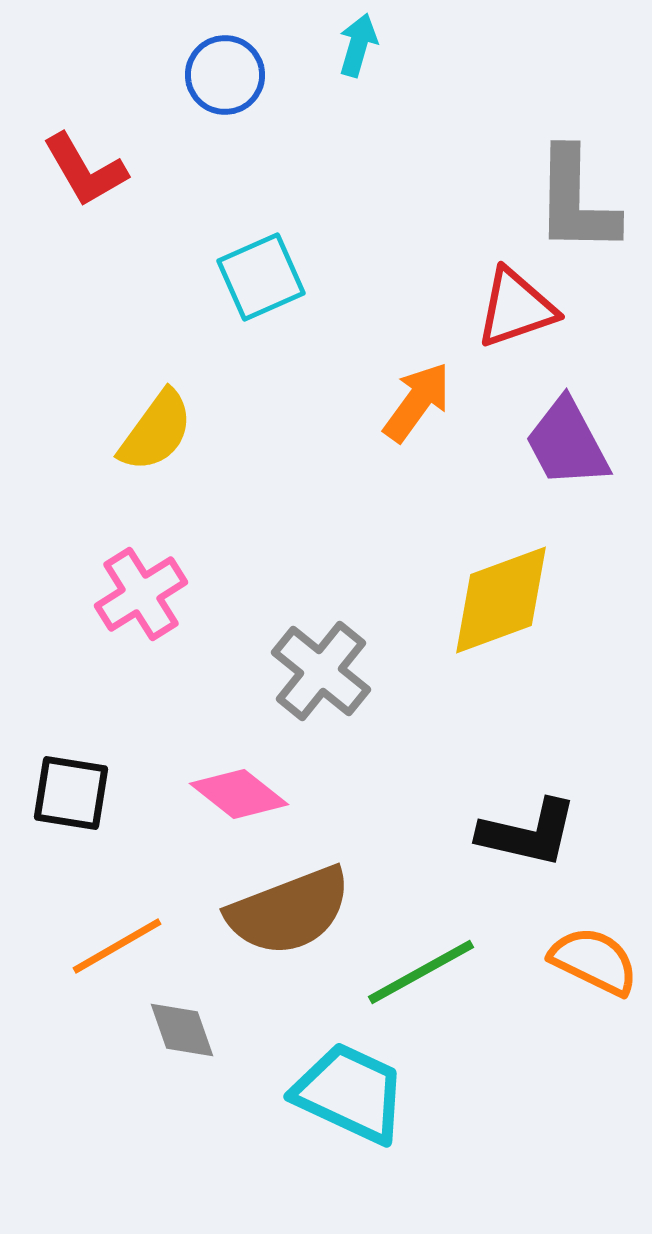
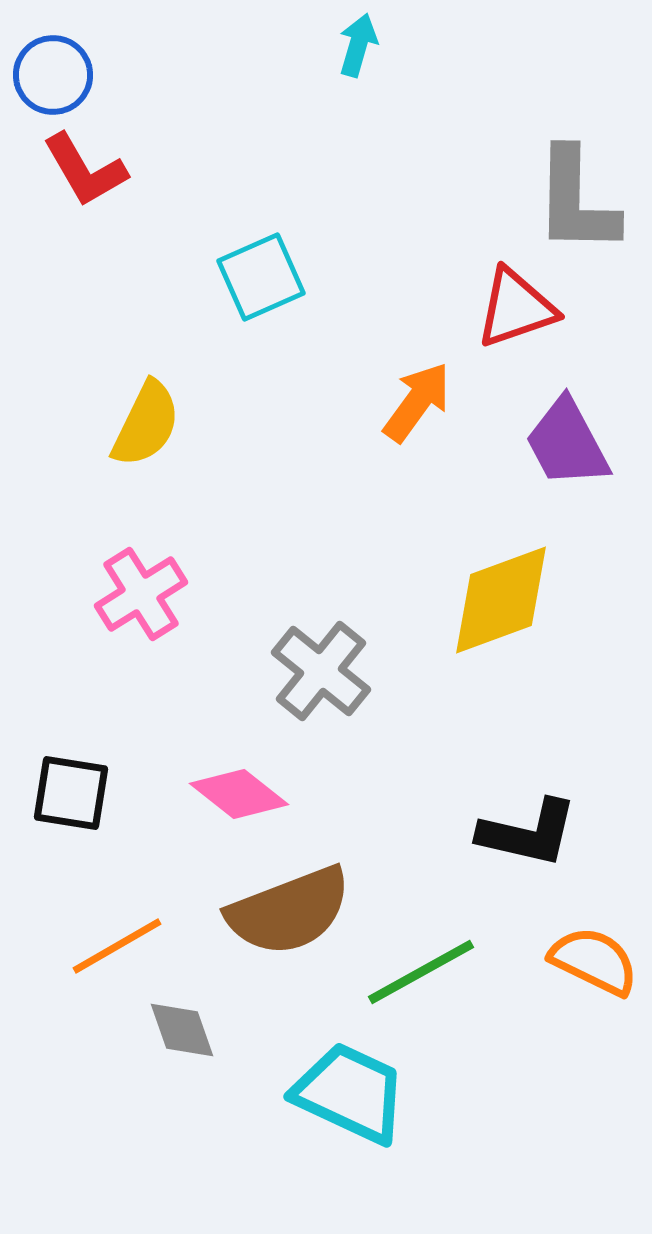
blue circle: moved 172 px left
yellow semicircle: moved 10 px left, 7 px up; rotated 10 degrees counterclockwise
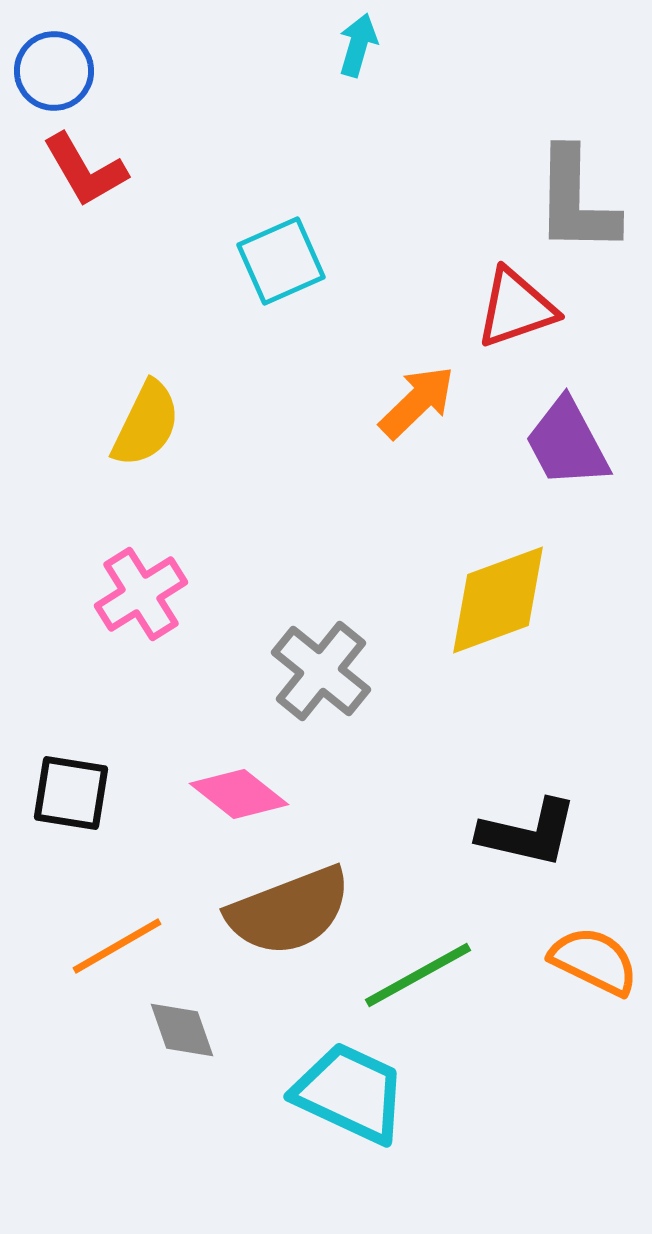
blue circle: moved 1 px right, 4 px up
cyan square: moved 20 px right, 16 px up
orange arrow: rotated 10 degrees clockwise
yellow diamond: moved 3 px left
green line: moved 3 px left, 3 px down
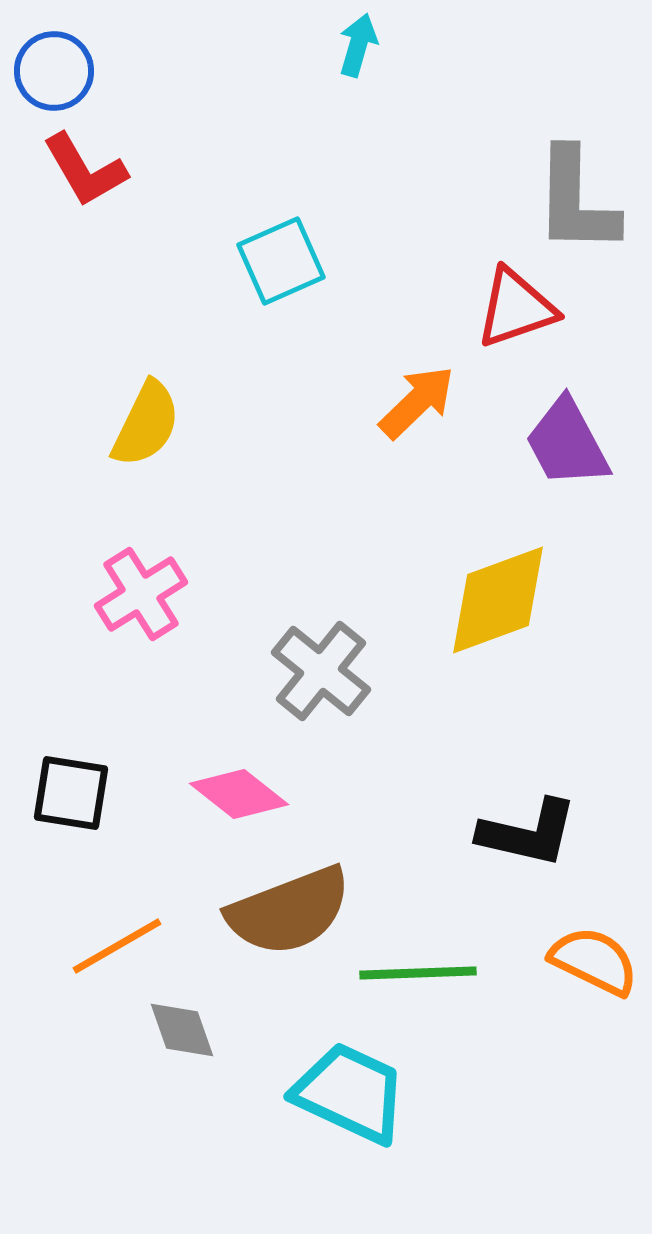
green line: moved 2 px up; rotated 27 degrees clockwise
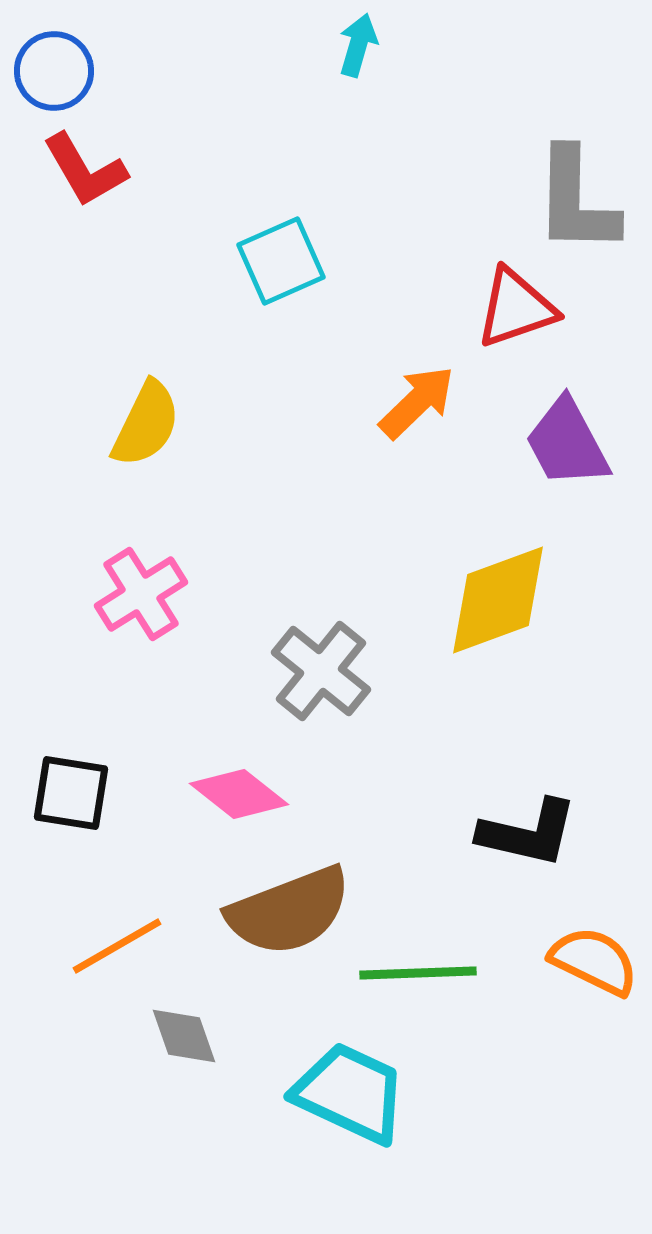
gray diamond: moved 2 px right, 6 px down
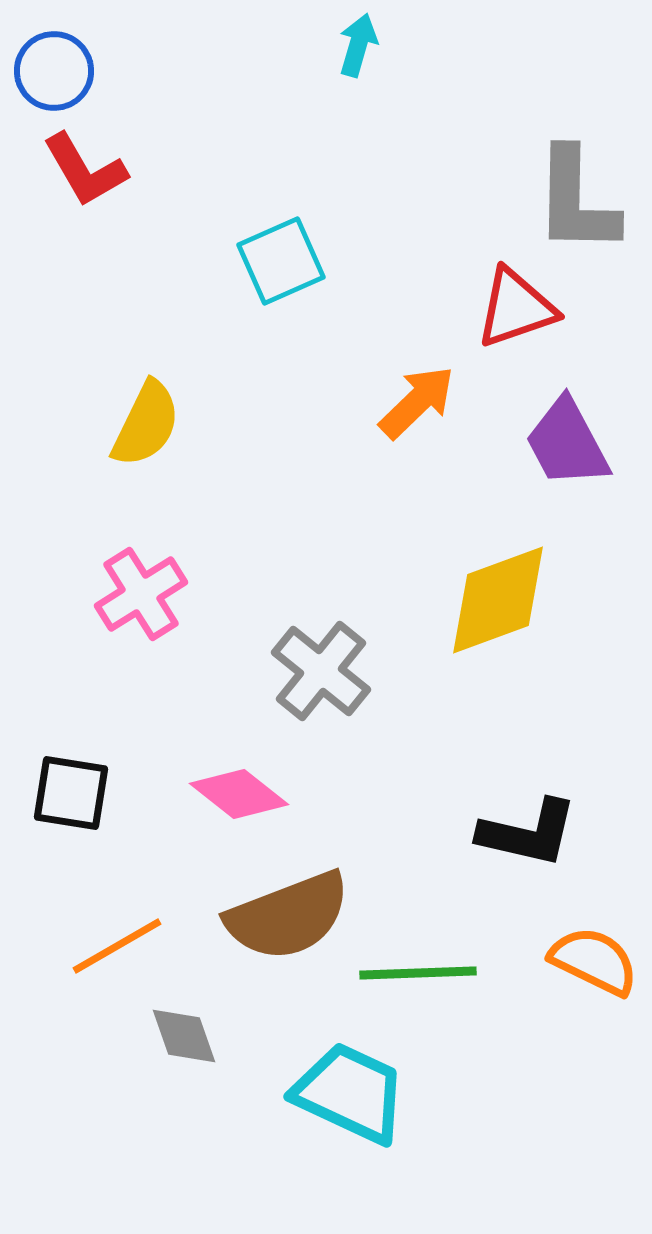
brown semicircle: moved 1 px left, 5 px down
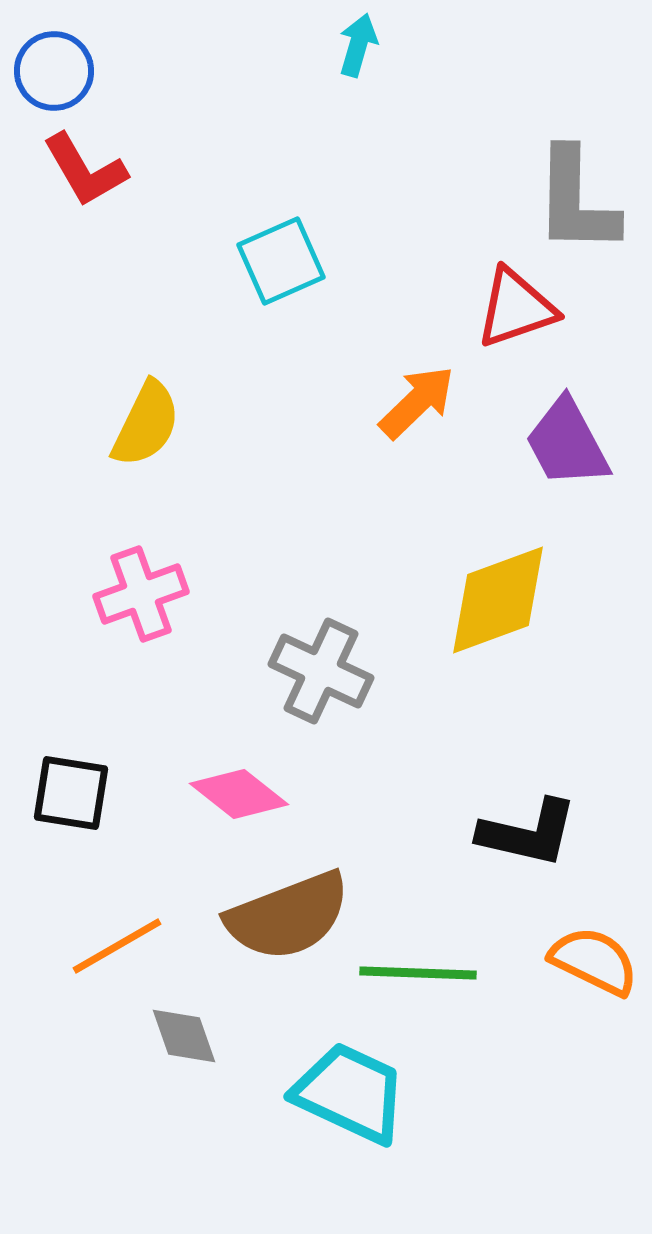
pink cross: rotated 12 degrees clockwise
gray cross: rotated 14 degrees counterclockwise
green line: rotated 4 degrees clockwise
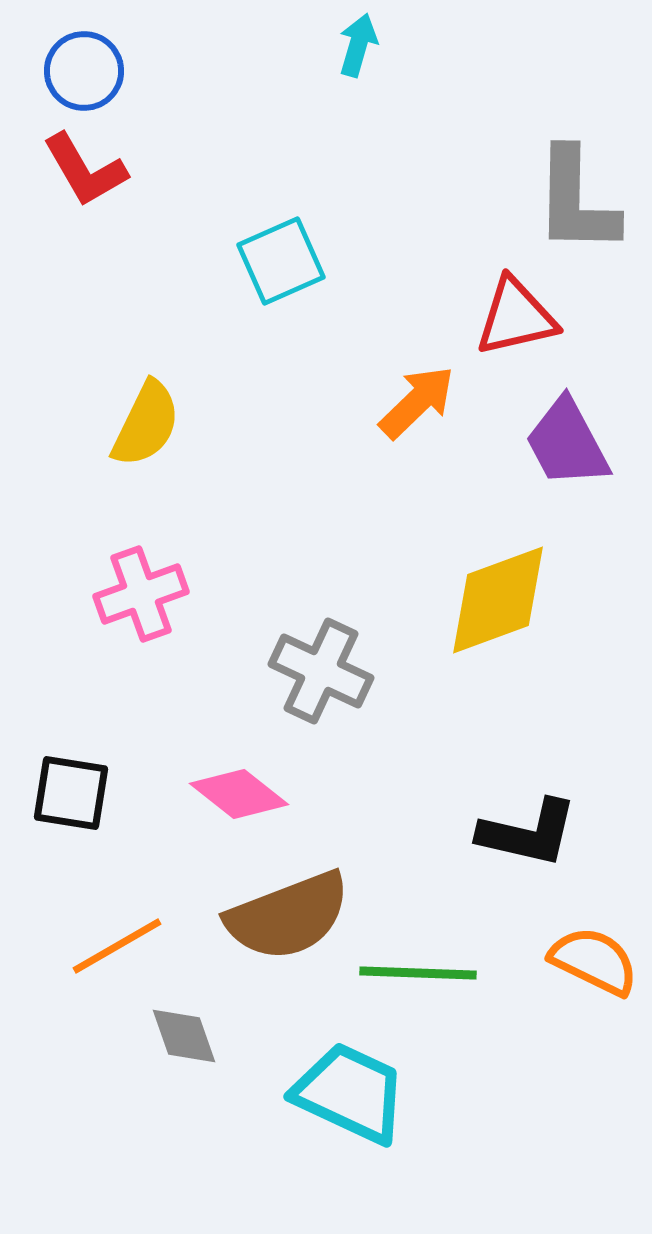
blue circle: moved 30 px right
red triangle: moved 9 px down; rotated 6 degrees clockwise
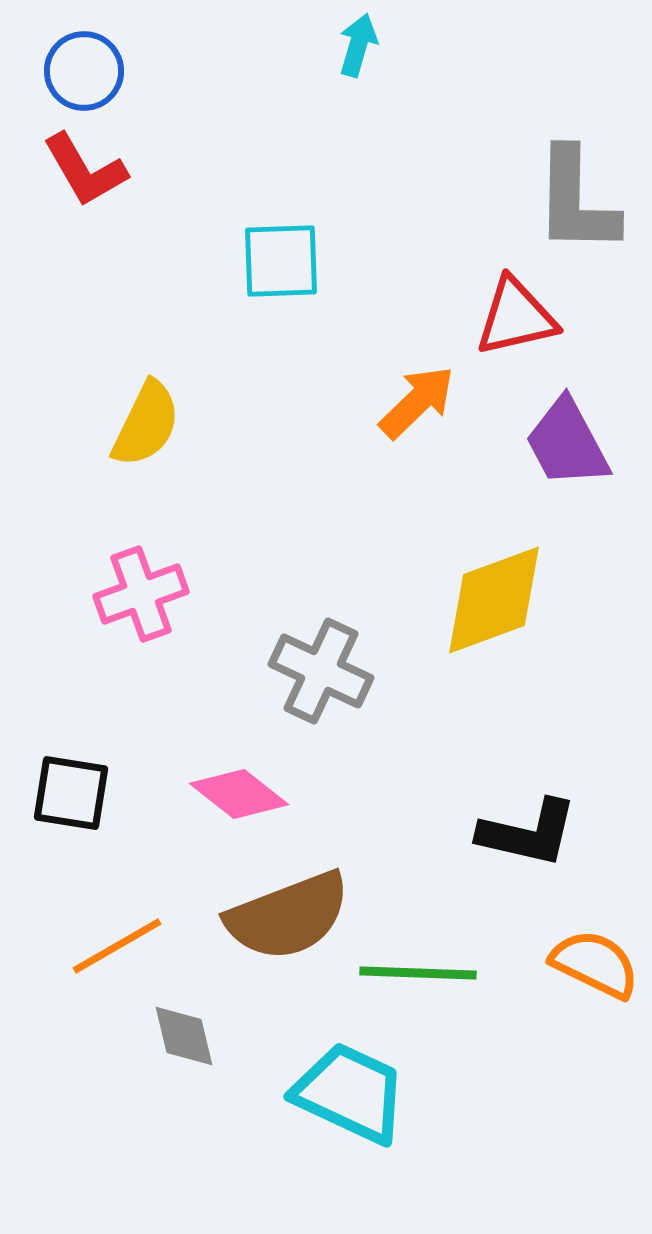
cyan square: rotated 22 degrees clockwise
yellow diamond: moved 4 px left
orange semicircle: moved 1 px right, 3 px down
gray diamond: rotated 6 degrees clockwise
